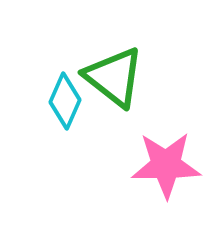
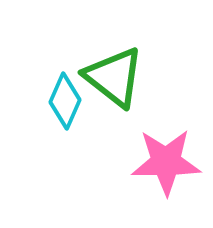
pink star: moved 3 px up
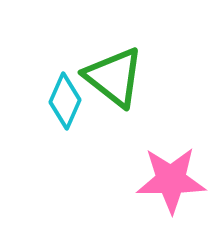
pink star: moved 5 px right, 18 px down
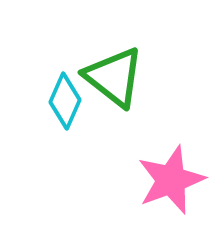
pink star: rotated 20 degrees counterclockwise
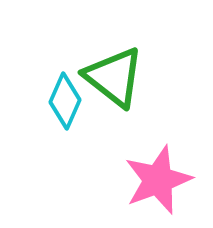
pink star: moved 13 px left
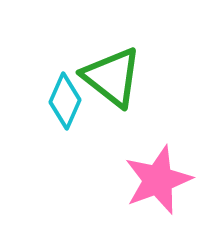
green triangle: moved 2 px left
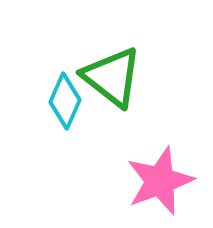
pink star: moved 2 px right, 1 px down
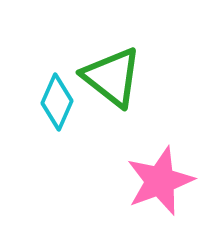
cyan diamond: moved 8 px left, 1 px down
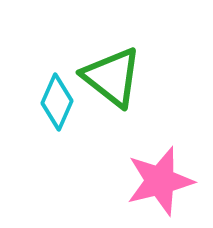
pink star: rotated 6 degrees clockwise
